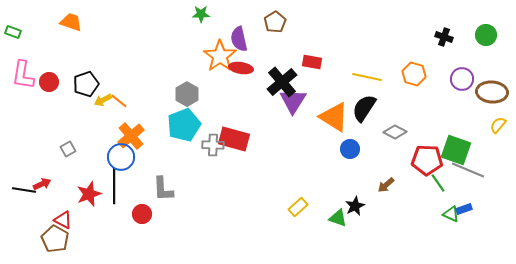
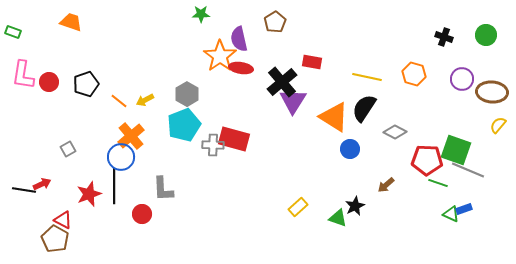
yellow arrow at (103, 100): moved 42 px right
green line at (438, 183): rotated 36 degrees counterclockwise
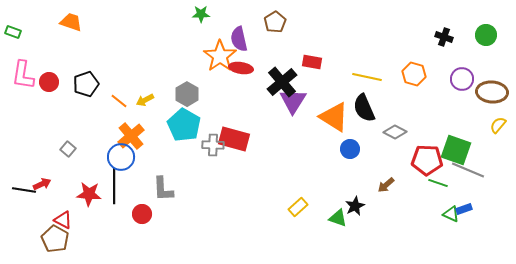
black semicircle at (364, 108): rotated 56 degrees counterclockwise
cyan pentagon at (184, 125): rotated 20 degrees counterclockwise
gray square at (68, 149): rotated 21 degrees counterclockwise
red star at (89, 194): rotated 25 degrees clockwise
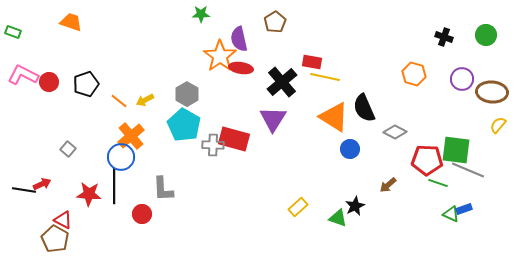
pink L-shape at (23, 75): rotated 108 degrees clockwise
yellow line at (367, 77): moved 42 px left
purple triangle at (293, 101): moved 20 px left, 18 px down
green square at (456, 150): rotated 12 degrees counterclockwise
brown arrow at (386, 185): moved 2 px right
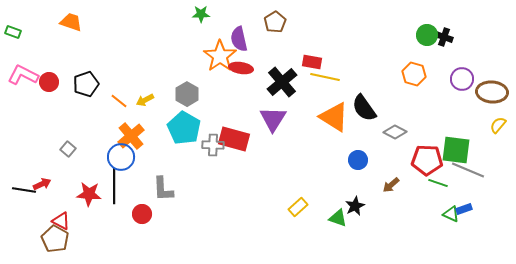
green circle at (486, 35): moved 59 px left
black semicircle at (364, 108): rotated 12 degrees counterclockwise
cyan pentagon at (184, 125): moved 3 px down
blue circle at (350, 149): moved 8 px right, 11 px down
brown arrow at (388, 185): moved 3 px right
red triangle at (63, 220): moved 2 px left, 1 px down
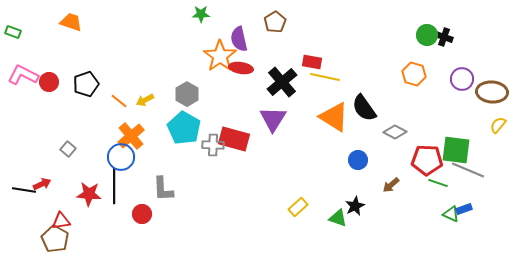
red triangle at (61, 221): rotated 36 degrees counterclockwise
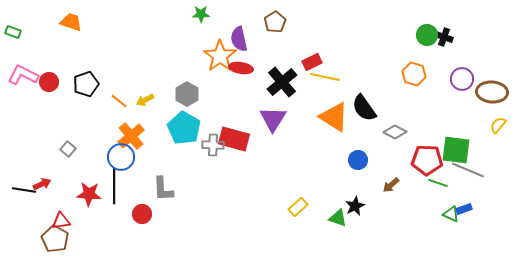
red rectangle at (312, 62): rotated 36 degrees counterclockwise
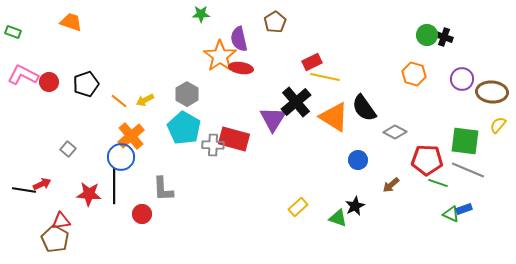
black cross at (282, 82): moved 14 px right, 20 px down
green square at (456, 150): moved 9 px right, 9 px up
